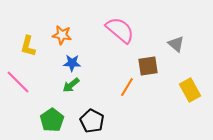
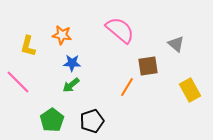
black pentagon: rotated 25 degrees clockwise
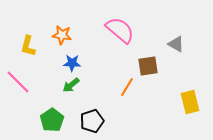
gray triangle: rotated 12 degrees counterclockwise
yellow rectangle: moved 12 px down; rotated 15 degrees clockwise
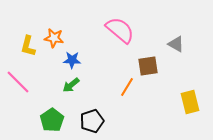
orange star: moved 8 px left, 3 px down
blue star: moved 3 px up
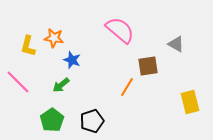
blue star: rotated 18 degrees clockwise
green arrow: moved 10 px left
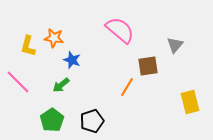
gray triangle: moved 1 px left, 1 px down; rotated 42 degrees clockwise
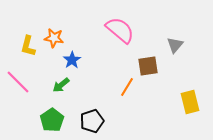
blue star: rotated 18 degrees clockwise
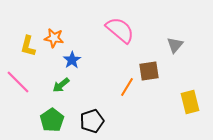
brown square: moved 1 px right, 5 px down
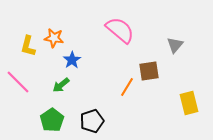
yellow rectangle: moved 1 px left, 1 px down
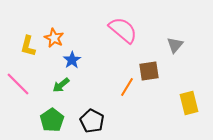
pink semicircle: moved 3 px right
orange star: rotated 18 degrees clockwise
pink line: moved 2 px down
black pentagon: rotated 25 degrees counterclockwise
